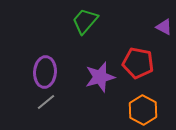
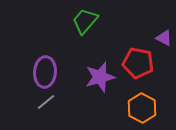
purple triangle: moved 11 px down
orange hexagon: moved 1 px left, 2 px up
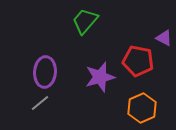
red pentagon: moved 2 px up
gray line: moved 6 px left, 1 px down
orange hexagon: rotated 8 degrees clockwise
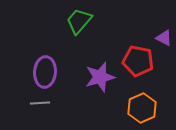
green trapezoid: moved 6 px left
gray line: rotated 36 degrees clockwise
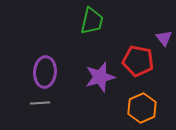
green trapezoid: moved 13 px right; rotated 152 degrees clockwise
purple triangle: rotated 24 degrees clockwise
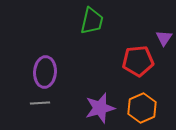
purple triangle: rotated 12 degrees clockwise
red pentagon: rotated 16 degrees counterclockwise
purple star: moved 31 px down
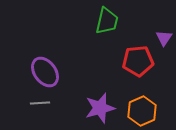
green trapezoid: moved 15 px right
purple ellipse: rotated 40 degrees counterclockwise
orange hexagon: moved 3 px down
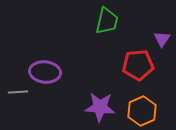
purple triangle: moved 2 px left, 1 px down
red pentagon: moved 4 px down
purple ellipse: rotated 48 degrees counterclockwise
gray line: moved 22 px left, 11 px up
purple star: moved 1 px up; rotated 20 degrees clockwise
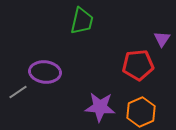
green trapezoid: moved 25 px left
gray line: rotated 30 degrees counterclockwise
orange hexagon: moved 1 px left, 1 px down
